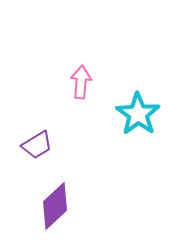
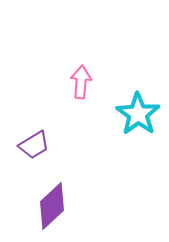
purple trapezoid: moved 3 px left
purple diamond: moved 3 px left
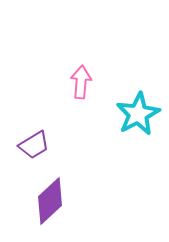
cyan star: rotated 9 degrees clockwise
purple diamond: moved 2 px left, 5 px up
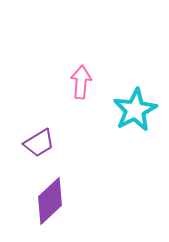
cyan star: moved 3 px left, 4 px up
purple trapezoid: moved 5 px right, 2 px up
